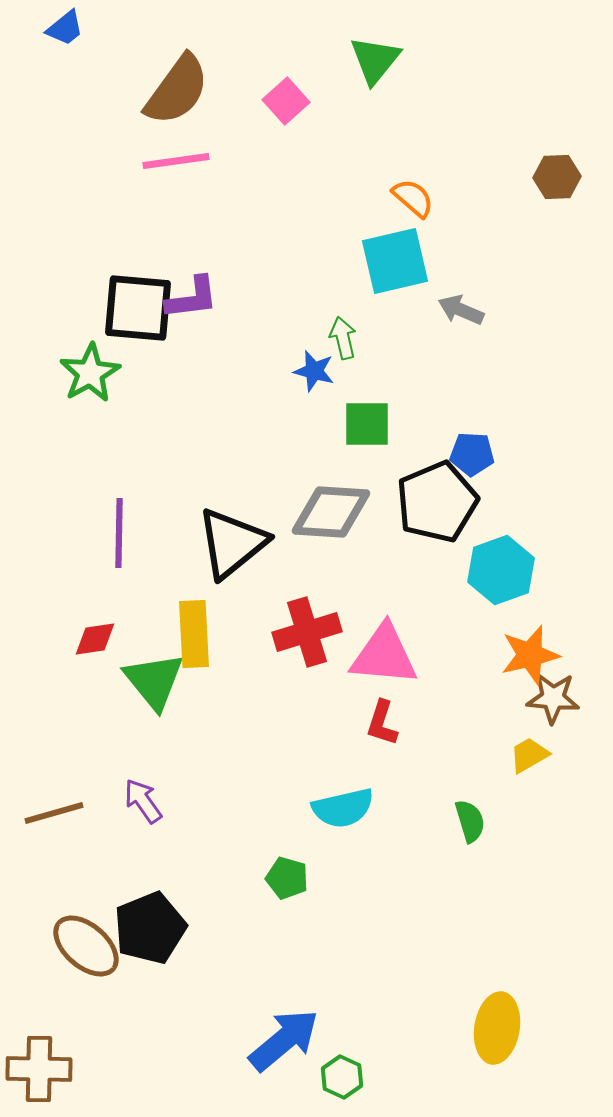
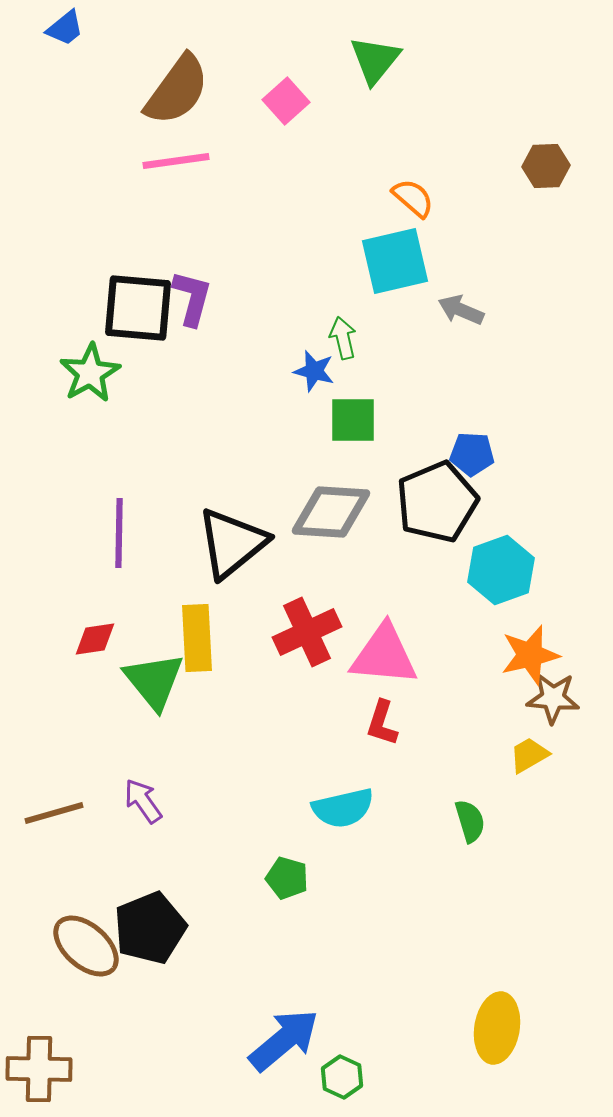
brown hexagon at (557, 177): moved 11 px left, 11 px up
purple L-shape at (192, 298): rotated 68 degrees counterclockwise
green square at (367, 424): moved 14 px left, 4 px up
red cross at (307, 632): rotated 8 degrees counterclockwise
yellow rectangle at (194, 634): moved 3 px right, 4 px down
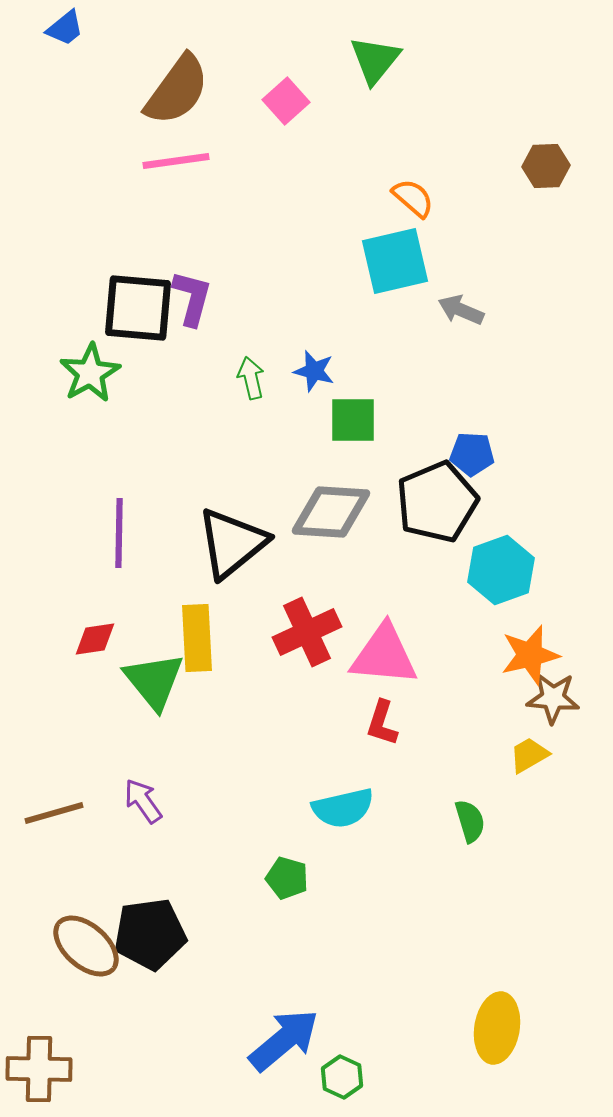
green arrow at (343, 338): moved 92 px left, 40 px down
black pentagon at (150, 928): moved 6 px down; rotated 14 degrees clockwise
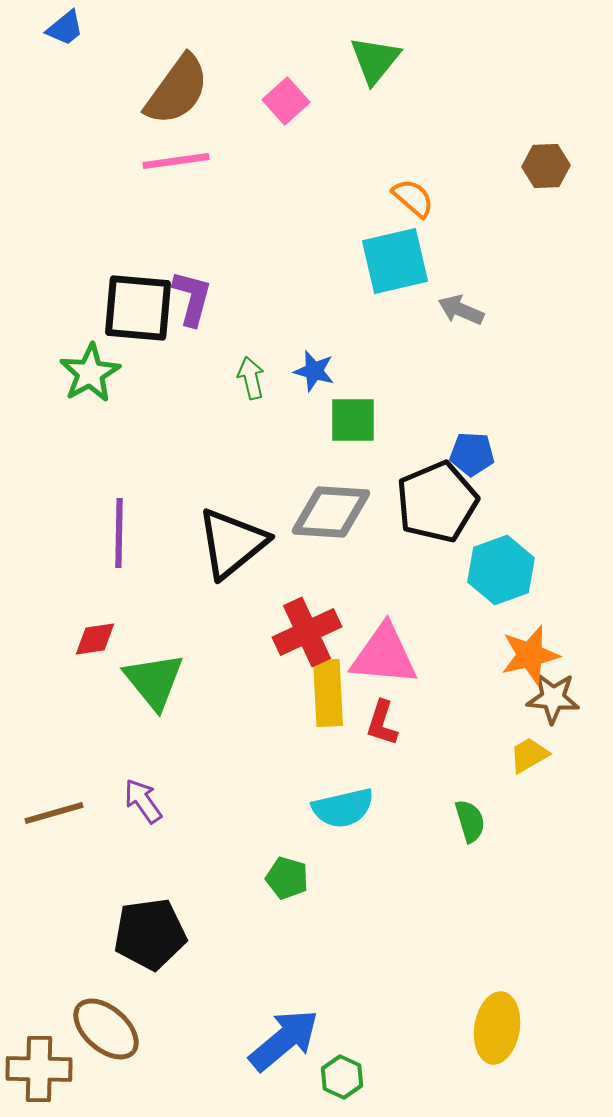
yellow rectangle at (197, 638): moved 131 px right, 55 px down
brown ellipse at (86, 946): moved 20 px right, 83 px down
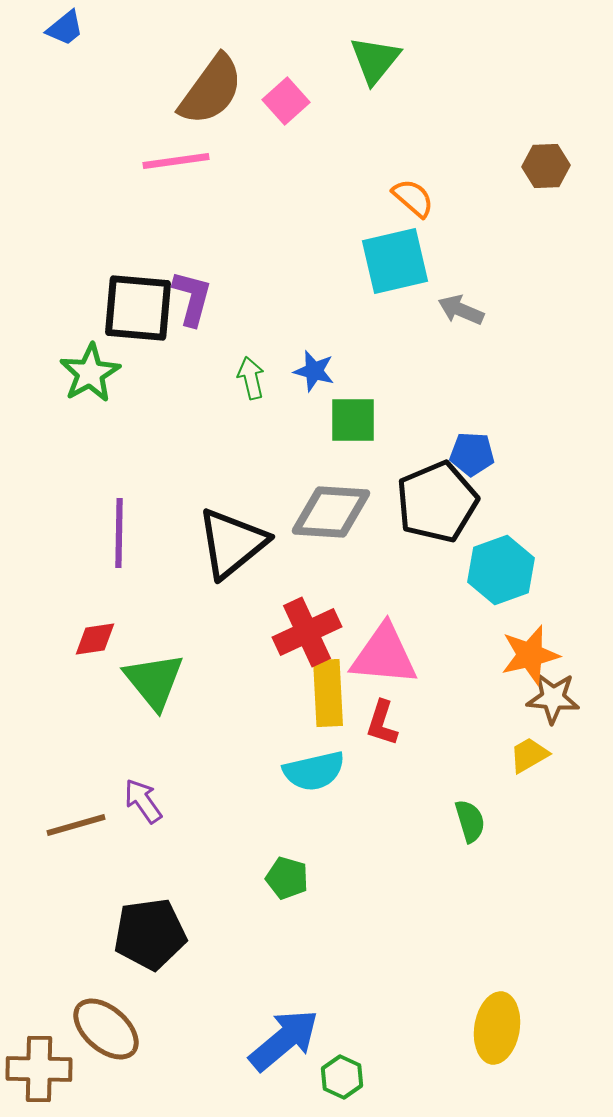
brown semicircle at (177, 90): moved 34 px right
cyan semicircle at (343, 808): moved 29 px left, 37 px up
brown line at (54, 813): moved 22 px right, 12 px down
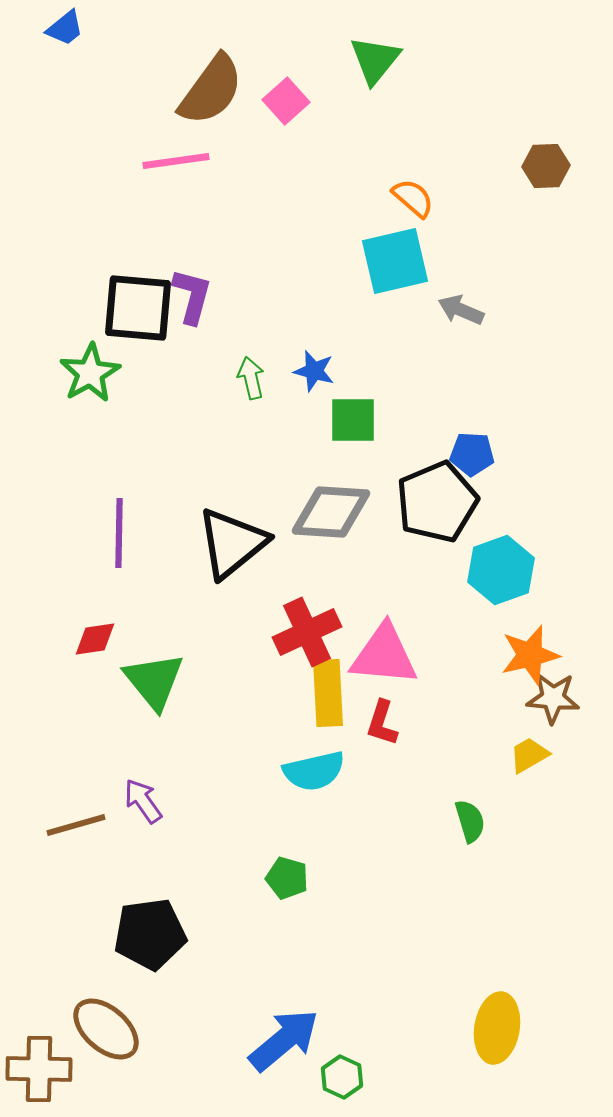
purple L-shape at (192, 298): moved 2 px up
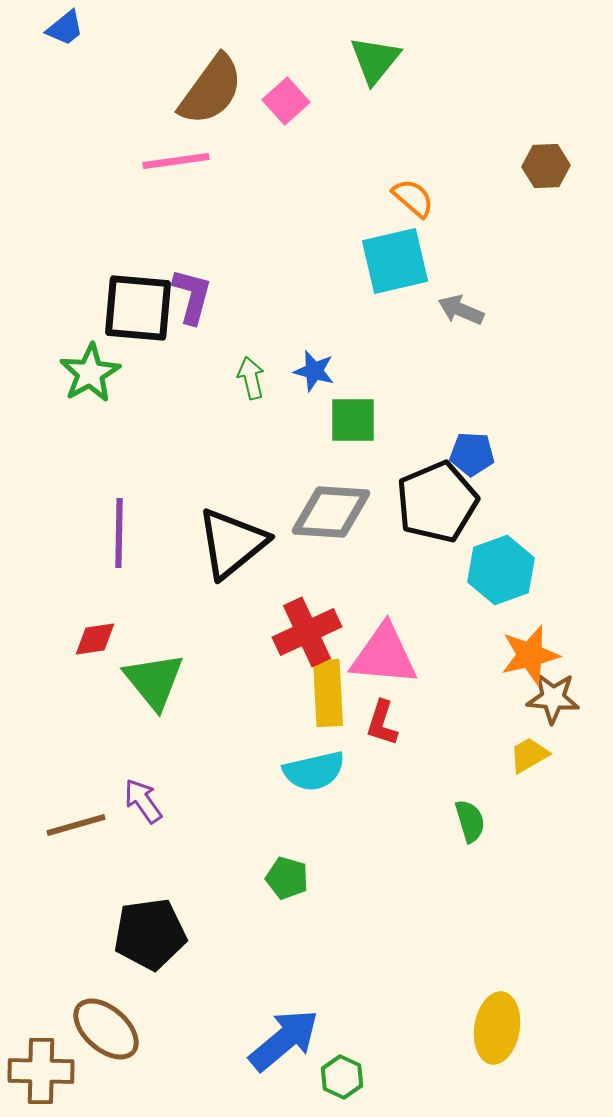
brown cross at (39, 1069): moved 2 px right, 2 px down
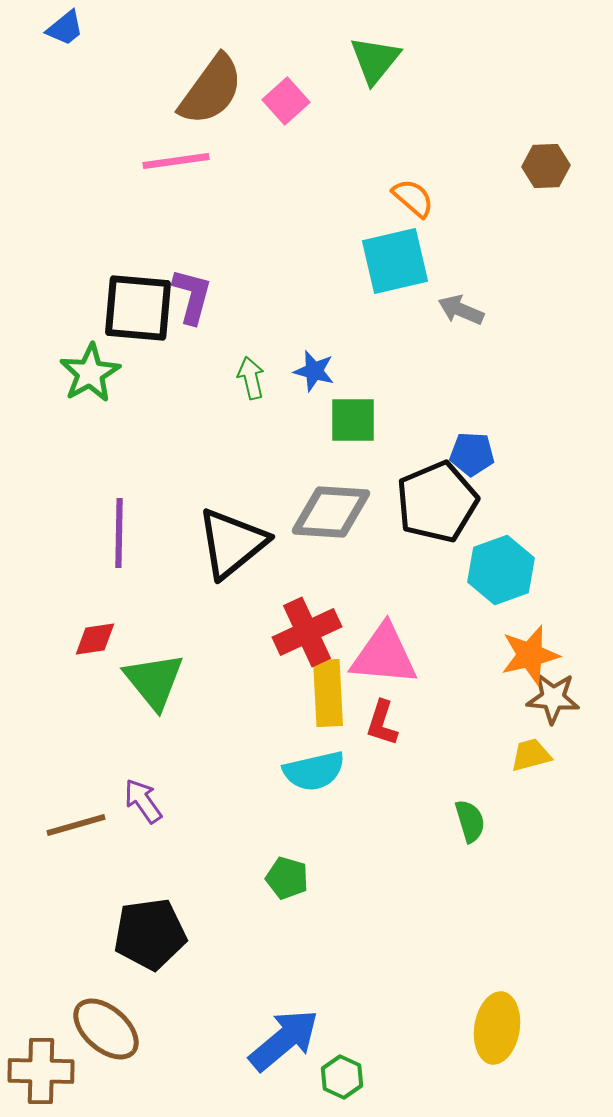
yellow trapezoid at (529, 755): moved 2 px right; rotated 15 degrees clockwise
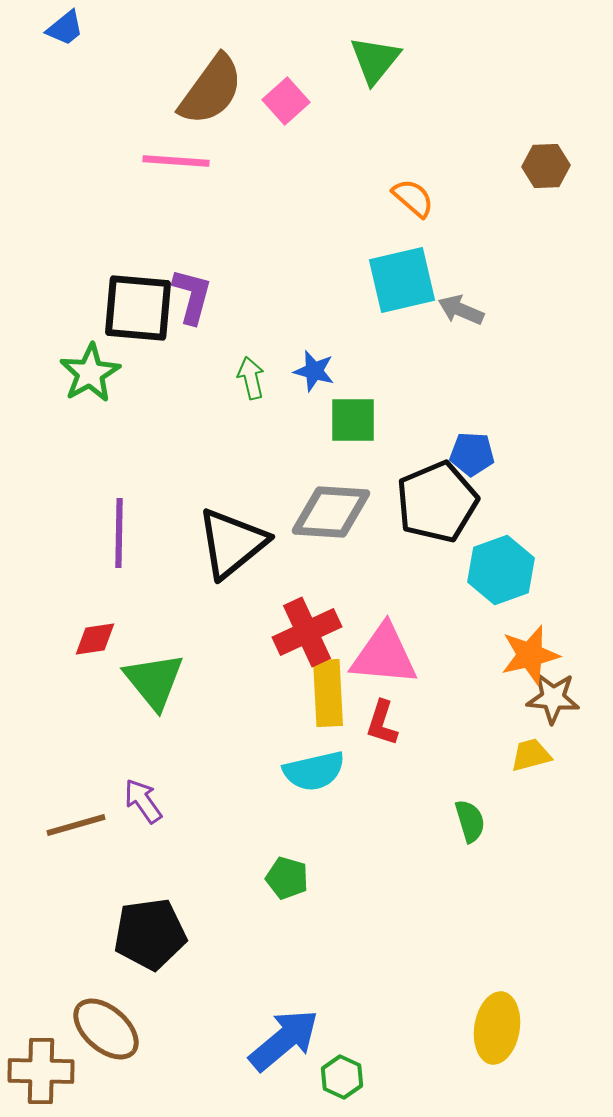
pink line at (176, 161): rotated 12 degrees clockwise
cyan square at (395, 261): moved 7 px right, 19 px down
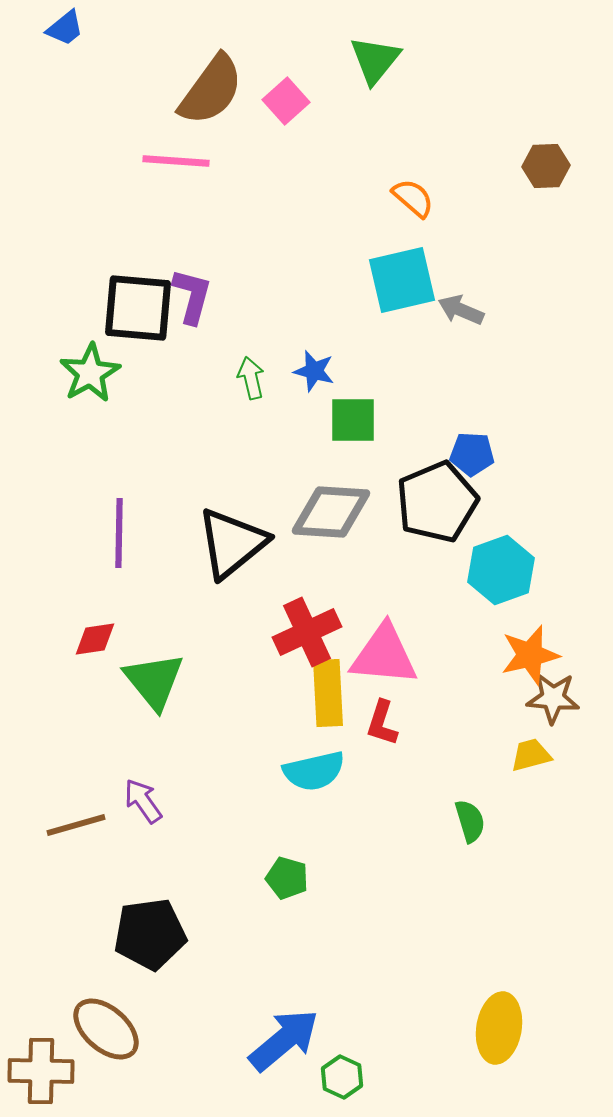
yellow ellipse at (497, 1028): moved 2 px right
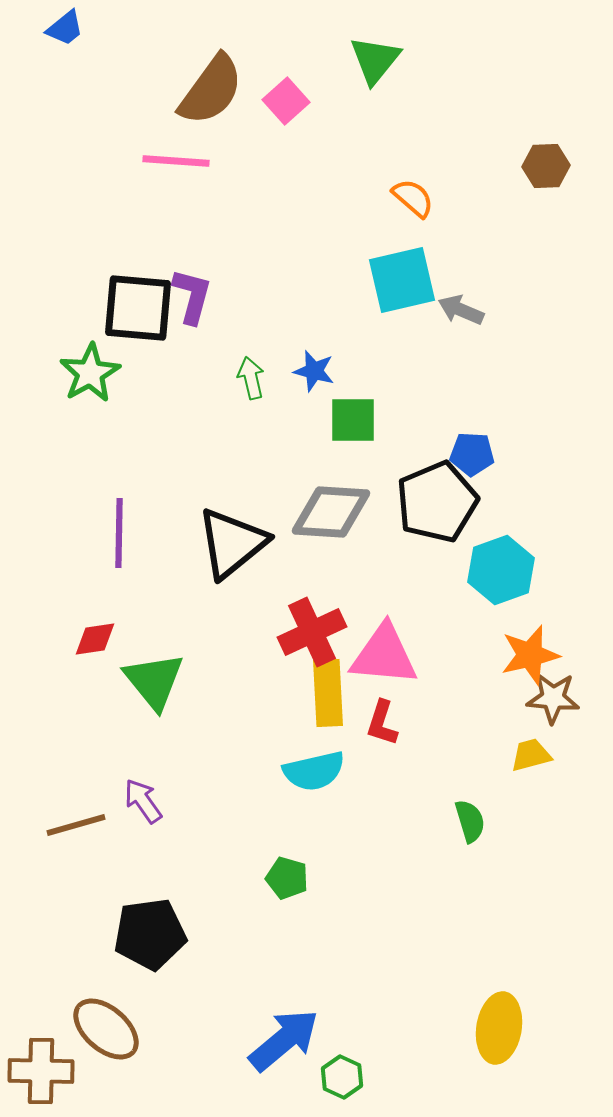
red cross at (307, 632): moved 5 px right
